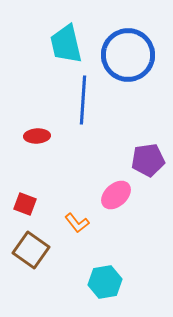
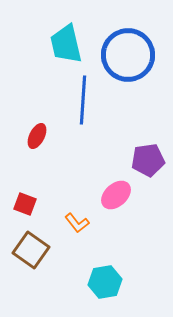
red ellipse: rotated 60 degrees counterclockwise
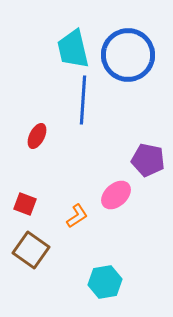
cyan trapezoid: moved 7 px right, 5 px down
purple pentagon: rotated 20 degrees clockwise
orange L-shape: moved 7 px up; rotated 85 degrees counterclockwise
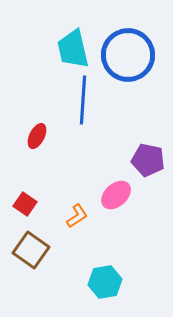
red square: rotated 15 degrees clockwise
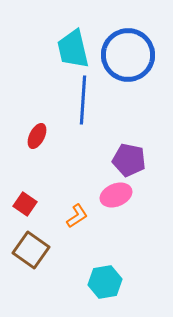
purple pentagon: moved 19 px left
pink ellipse: rotated 20 degrees clockwise
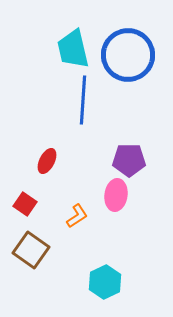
red ellipse: moved 10 px right, 25 px down
purple pentagon: rotated 12 degrees counterclockwise
pink ellipse: rotated 60 degrees counterclockwise
cyan hexagon: rotated 16 degrees counterclockwise
